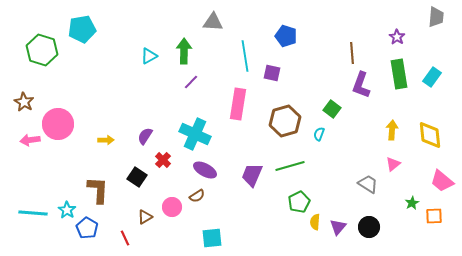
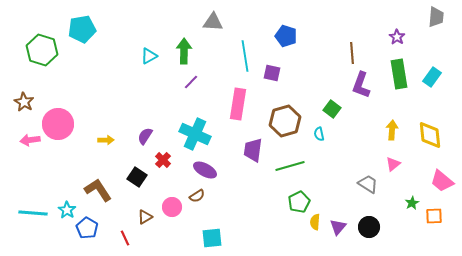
cyan semicircle at (319, 134): rotated 32 degrees counterclockwise
purple trapezoid at (252, 175): moved 1 px right, 25 px up; rotated 15 degrees counterclockwise
brown L-shape at (98, 190): rotated 36 degrees counterclockwise
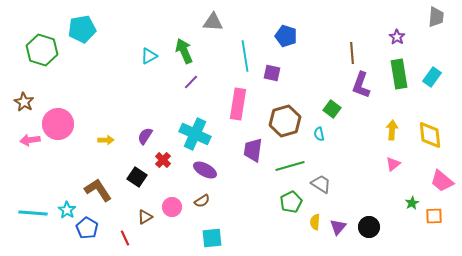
green arrow at (184, 51): rotated 25 degrees counterclockwise
gray trapezoid at (368, 184): moved 47 px left
brown semicircle at (197, 196): moved 5 px right, 5 px down
green pentagon at (299, 202): moved 8 px left
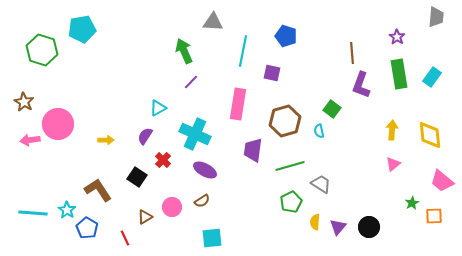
cyan triangle at (149, 56): moved 9 px right, 52 px down
cyan line at (245, 56): moved 2 px left, 5 px up; rotated 20 degrees clockwise
cyan semicircle at (319, 134): moved 3 px up
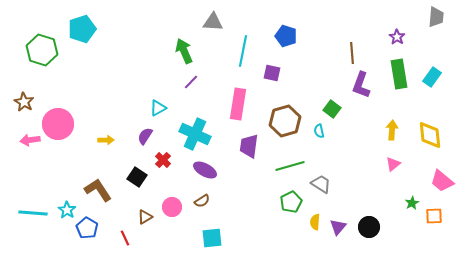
cyan pentagon at (82, 29): rotated 8 degrees counterclockwise
purple trapezoid at (253, 150): moved 4 px left, 4 px up
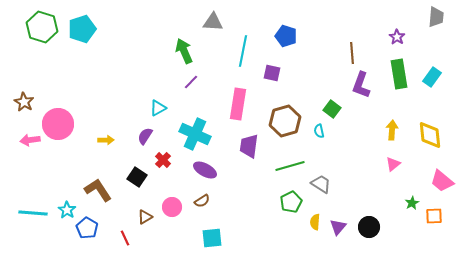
green hexagon at (42, 50): moved 23 px up
